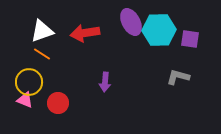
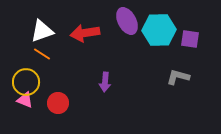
purple ellipse: moved 4 px left, 1 px up
yellow circle: moved 3 px left
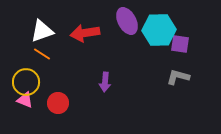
purple square: moved 10 px left, 5 px down
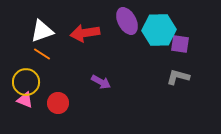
purple arrow: moved 4 px left; rotated 66 degrees counterclockwise
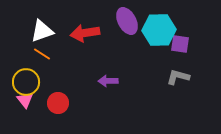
purple arrow: moved 7 px right, 1 px up; rotated 150 degrees clockwise
pink triangle: rotated 30 degrees clockwise
